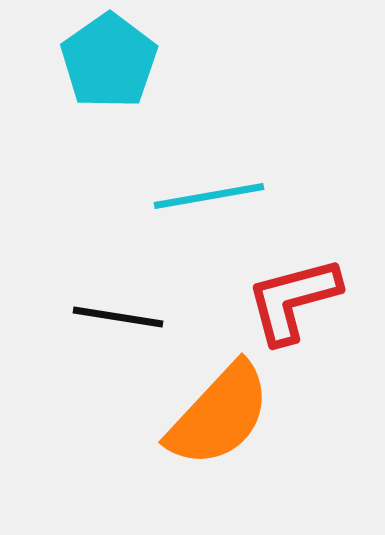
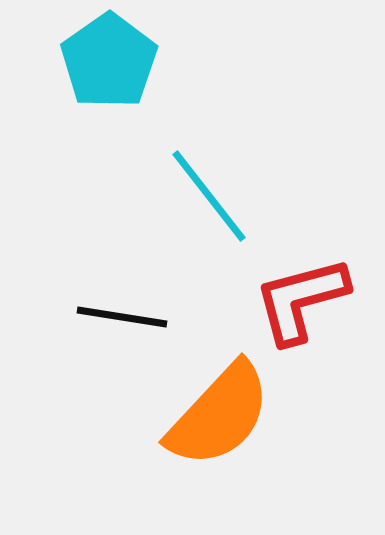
cyan line: rotated 62 degrees clockwise
red L-shape: moved 8 px right
black line: moved 4 px right
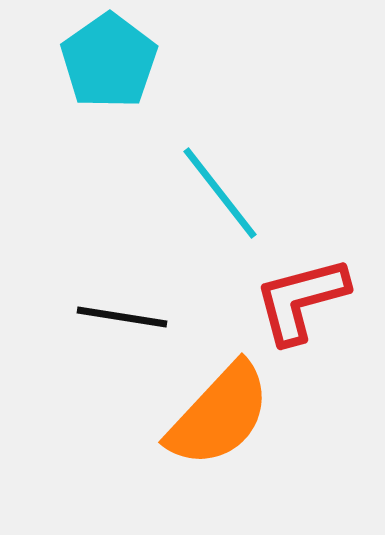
cyan line: moved 11 px right, 3 px up
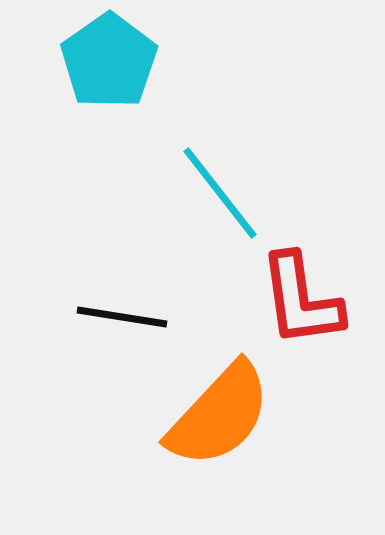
red L-shape: rotated 83 degrees counterclockwise
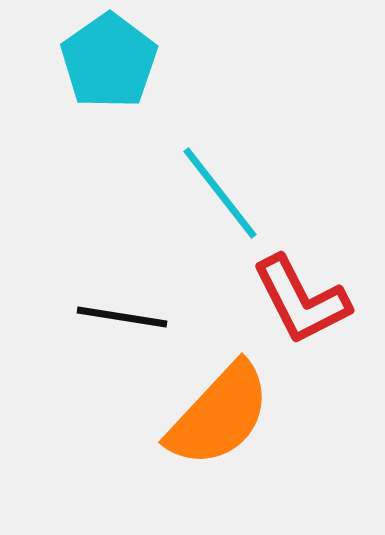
red L-shape: rotated 19 degrees counterclockwise
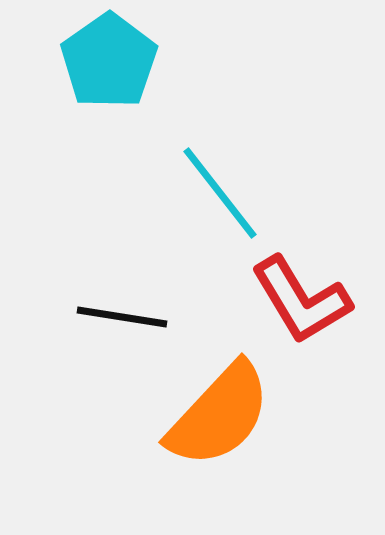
red L-shape: rotated 4 degrees counterclockwise
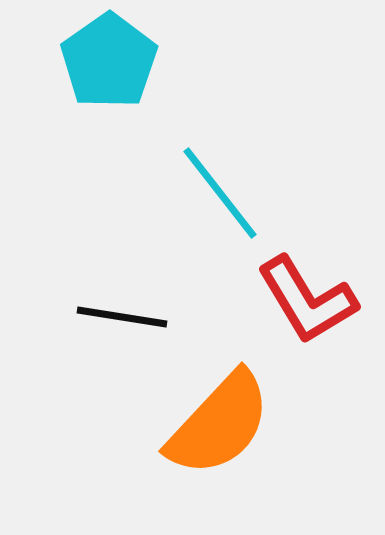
red L-shape: moved 6 px right
orange semicircle: moved 9 px down
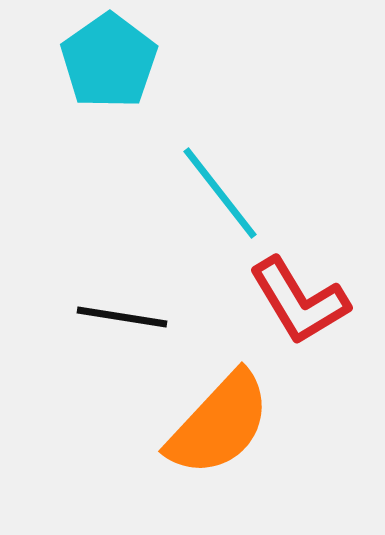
red L-shape: moved 8 px left, 1 px down
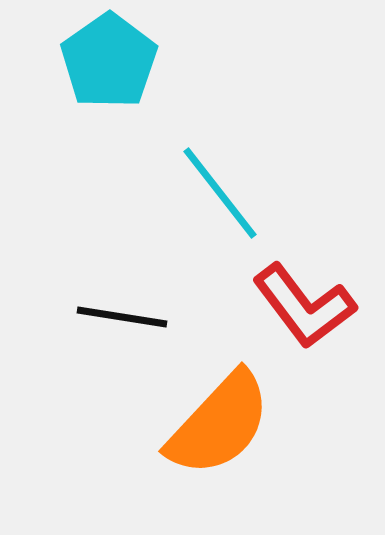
red L-shape: moved 5 px right, 5 px down; rotated 6 degrees counterclockwise
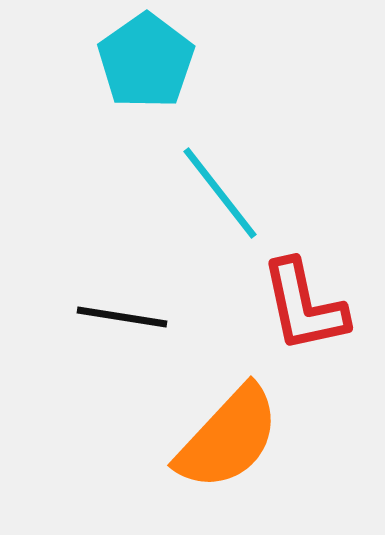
cyan pentagon: moved 37 px right
red L-shape: rotated 25 degrees clockwise
orange semicircle: moved 9 px right, 14 px down
